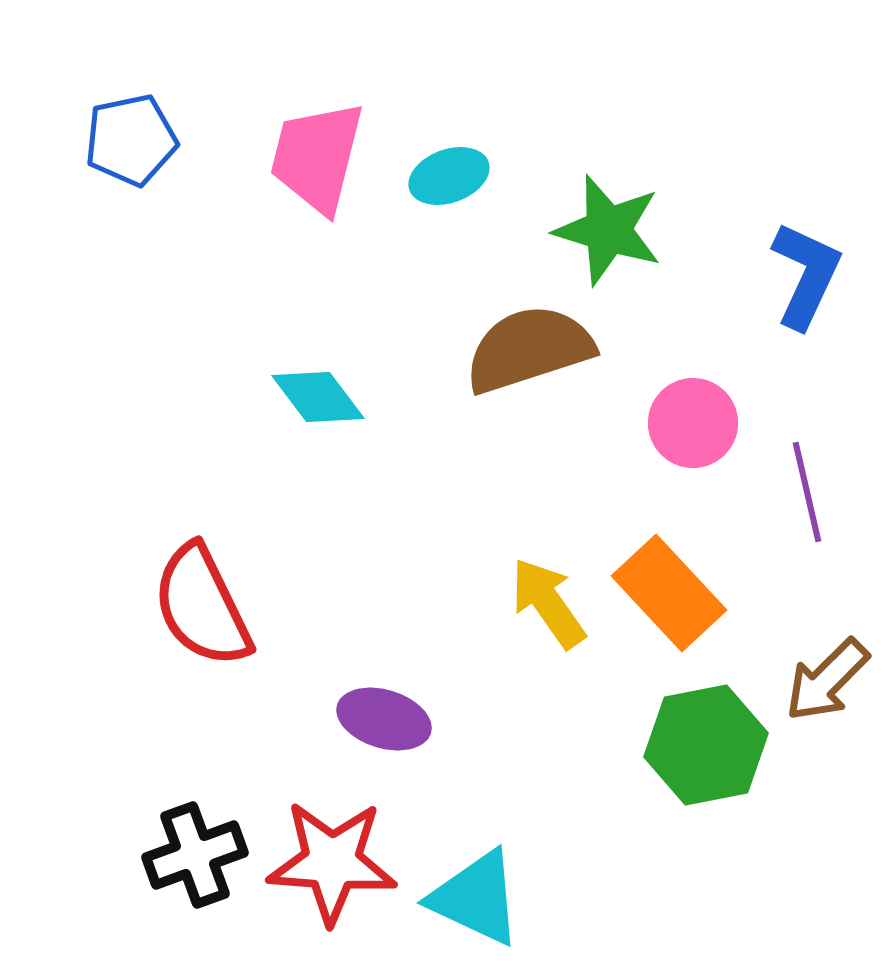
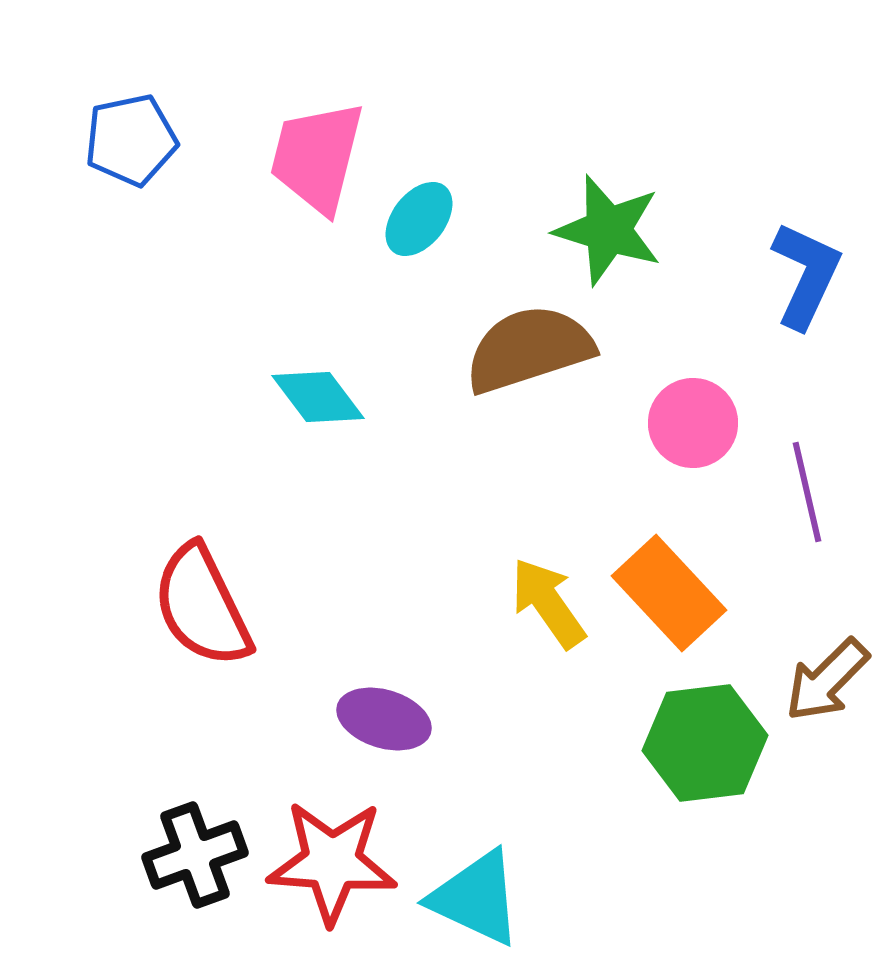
cyan ellipse: moved 30 px left, 43 px down; rotated 32 degrees counterclockwise
green hexagon: moved 1 px left, 2 px up; rotated 4 degrees clockwise
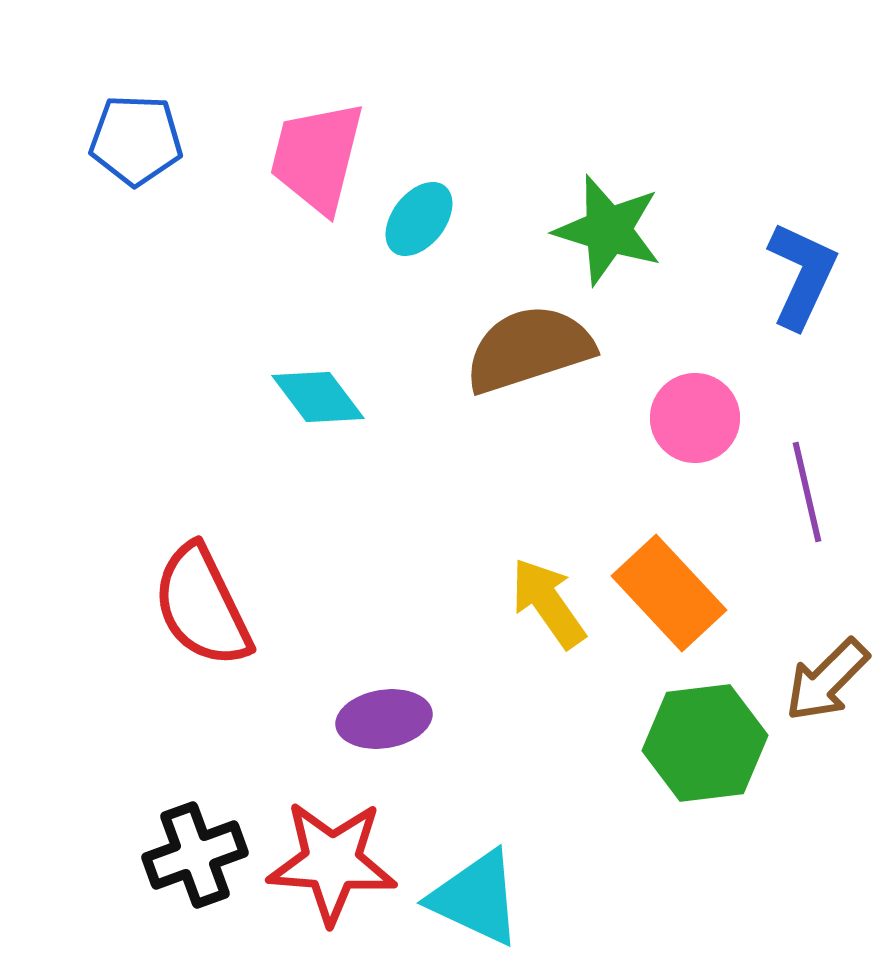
blue pentagon: moved 5 px right; rotated 14 degrees clockwise
blue L-shape: moved 4 px left
pink circle: moved 2 px right, 5 px up
purple ellipse: rotated 26 degrees counterclockwise
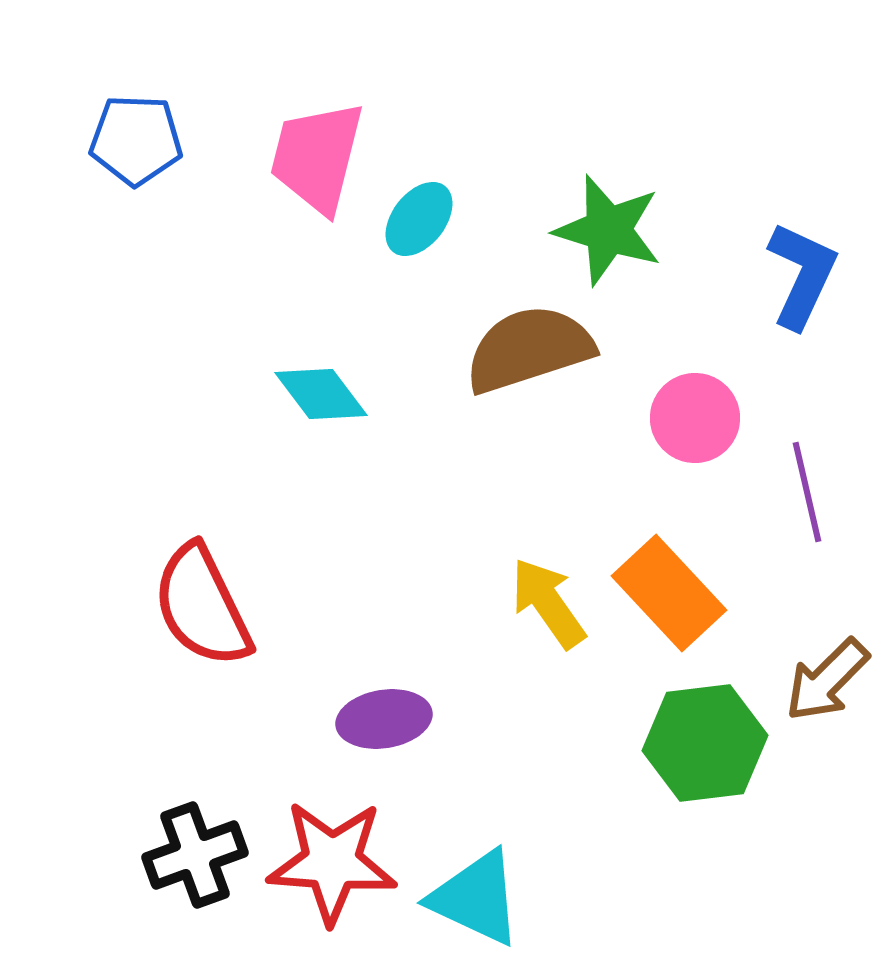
cyan diamond: moved 3 px right, 3 px up
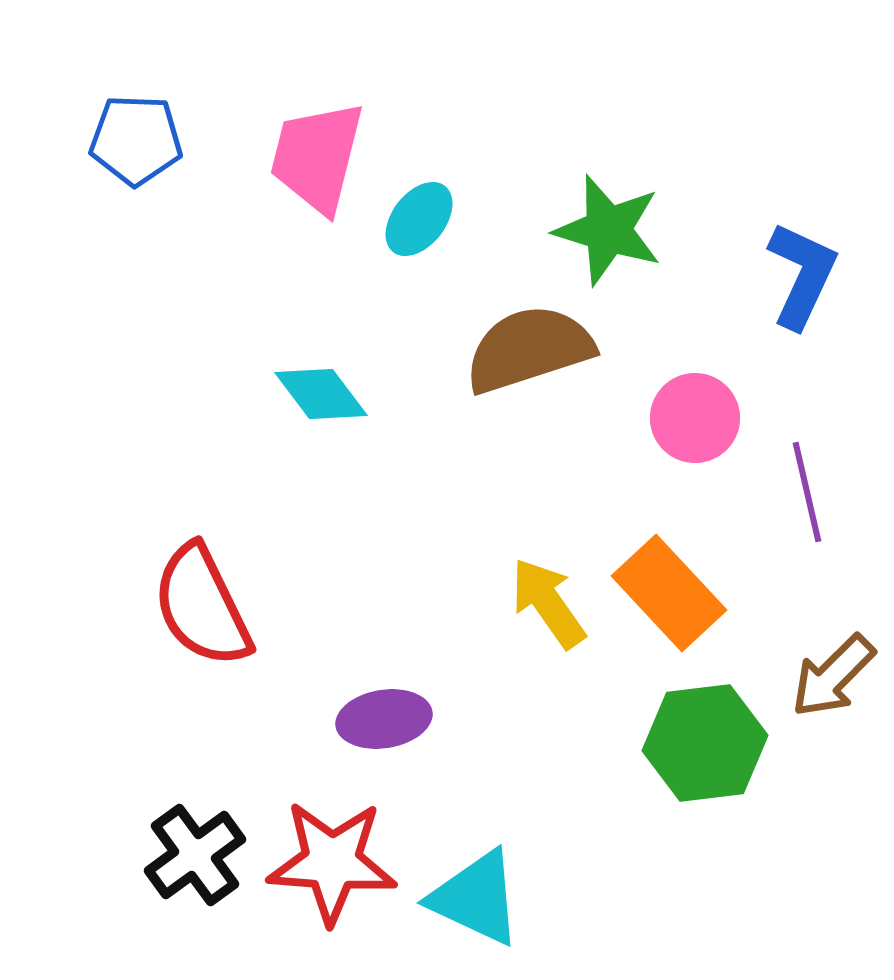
brown arrow: moved 6 px right, 4 px up
black cross: rotated 16 degrees counterclockwise
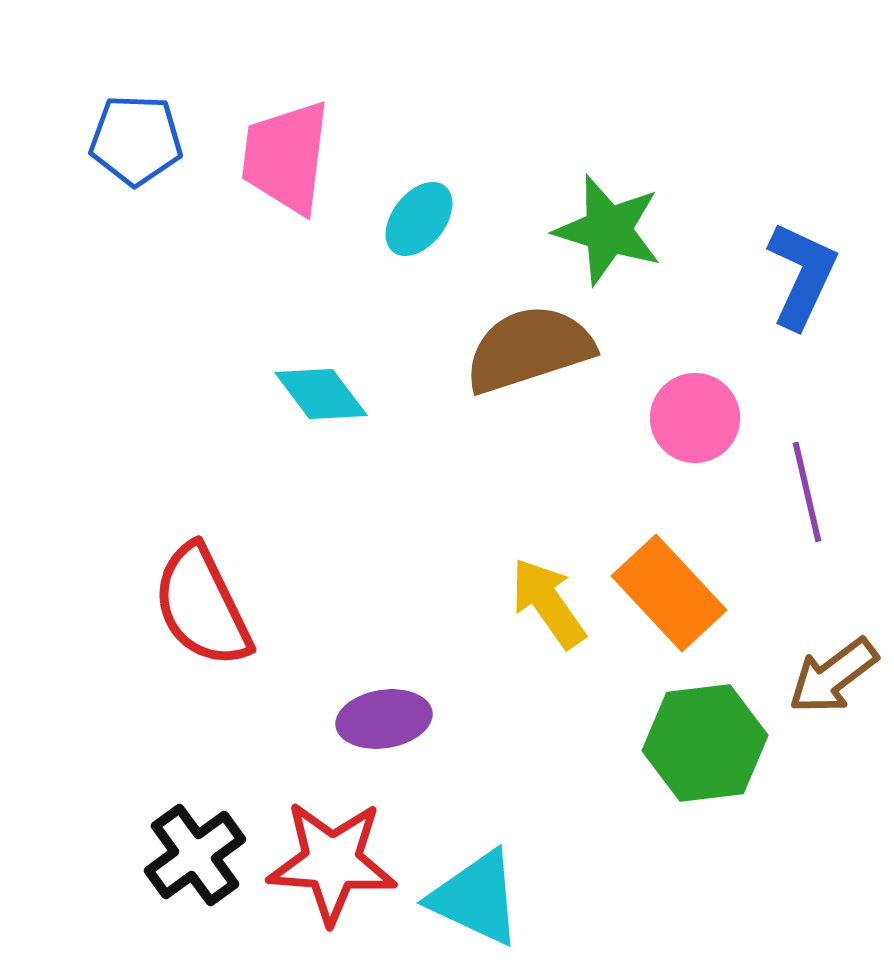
pink trapezoid: moved 31 px left; rotated 7 degrees counterclockwise
brown arrow: rotated 8 degrees clockwise
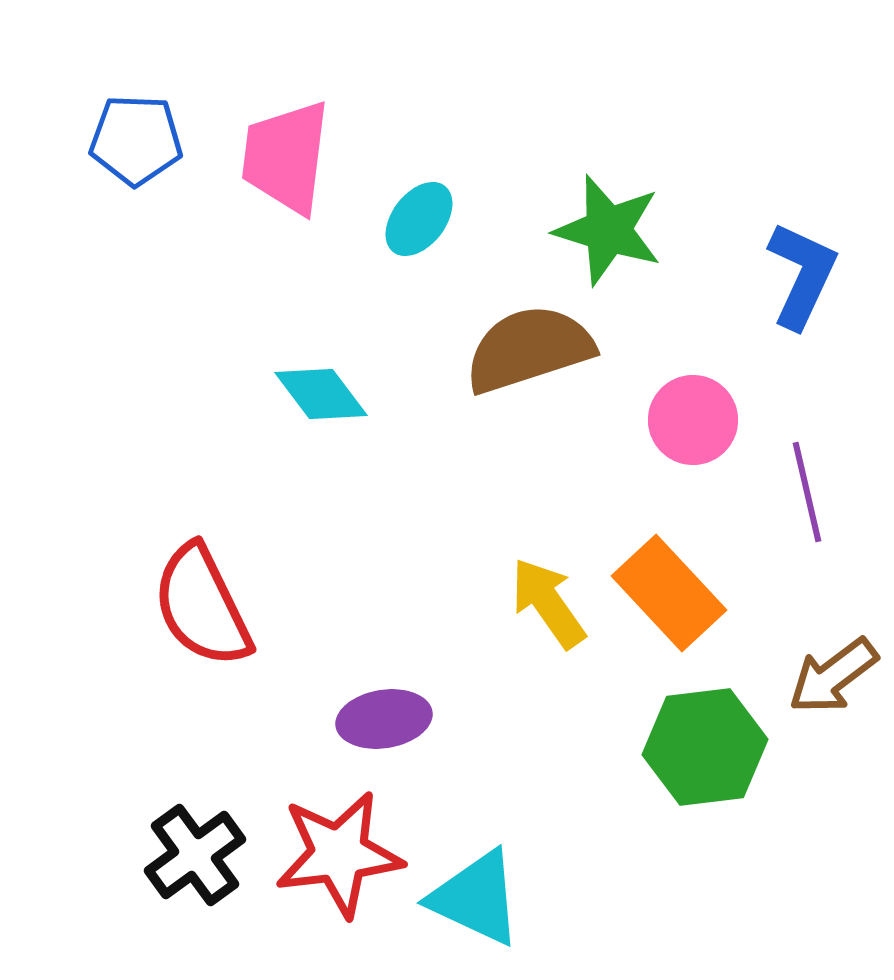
pink circle: moved 2 px left, 2 px down
green hexagon: moved 4 px down
red star: moved 7 px right, 8 px up; rotated 11 degrees counterclockwise
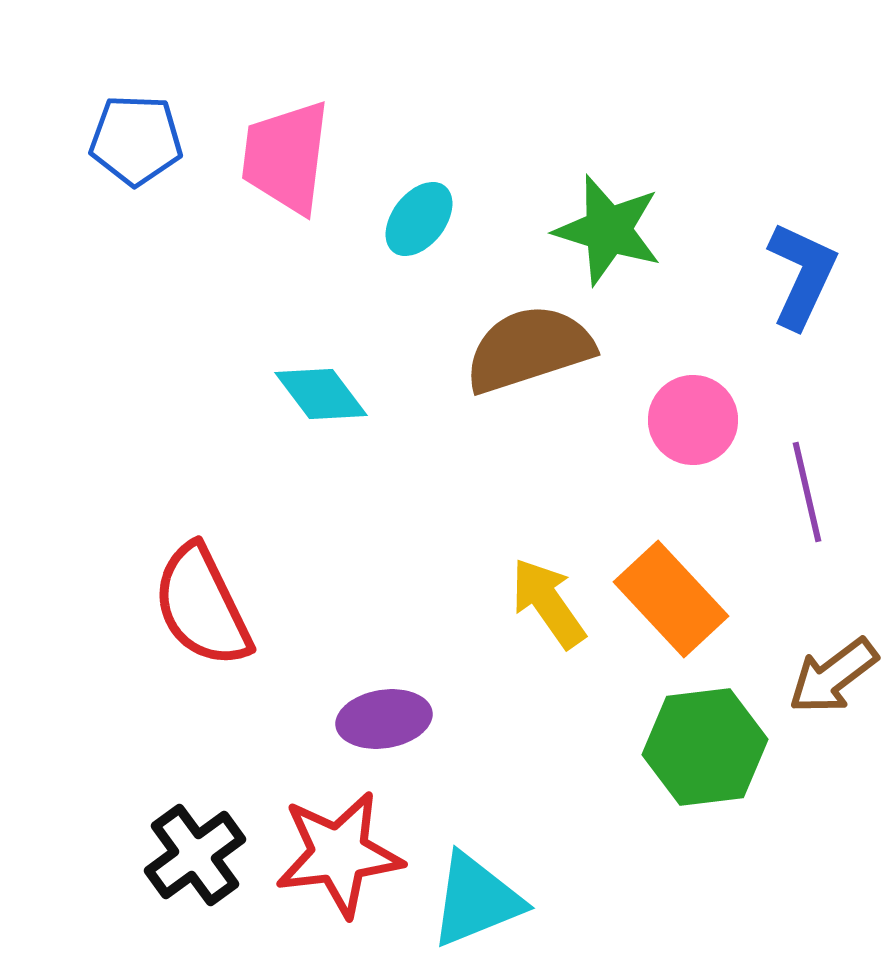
orange rectangle: moved 2 px right, 6 px down
cyan triangle: moved 2 px down; rotated 47 degrees counterclockwise
